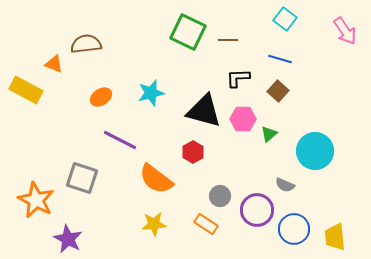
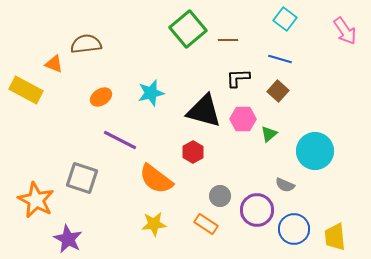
green square: moved 3 px up; rotated 24 degrees clockwise
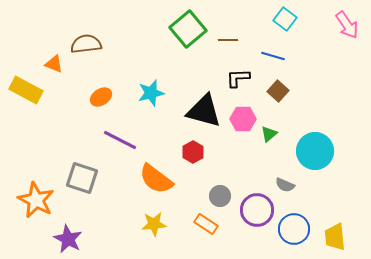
pink arrow: moved 2 px right, 6 px up
blue line: moved 7 px left, 3 px up
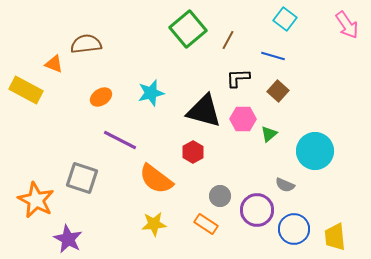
brown line: rotated 60 degrees counterclockwise
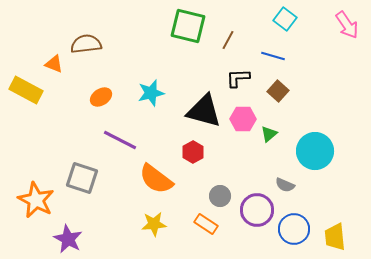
green square: moved 3 px up; rotated 36 degrees counterclockwise
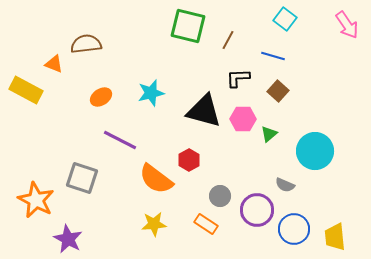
red hexagon: moved 4 px left, 8 px down
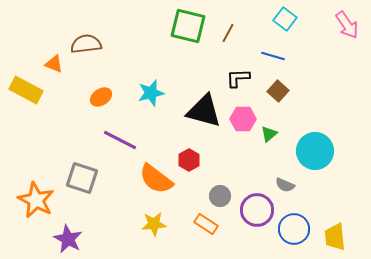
brown line: moved 7 px up
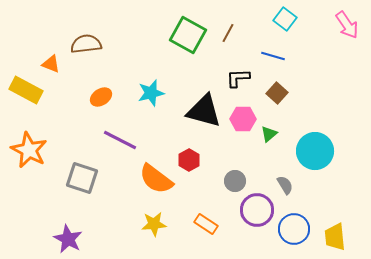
green square: moved 9 px down; rotated 15 degrees clockwise
orange triangle: moved 3 px left
brown square: moved 1 px left, 2 px down
gray semicircle: rotated 144 degrees counterclockwise
gray circle: moved 15 px right, 15 px up
orange star: moved 7 px left, 50 px up
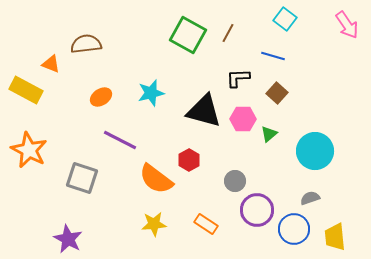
gray semicircle: moved 25 px right, 13 px down; rotated 78 degrees counterclockwise
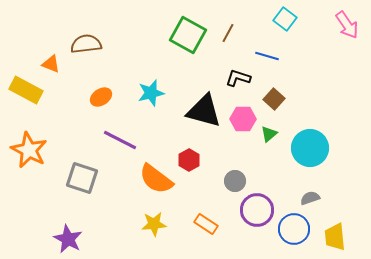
blue line: moved 6 px left
black L-shape: rotated 20 degrees clockwise
brown square: moved 3 px left, 6 px down
cyan circle: moved 5 px left, 3 px up
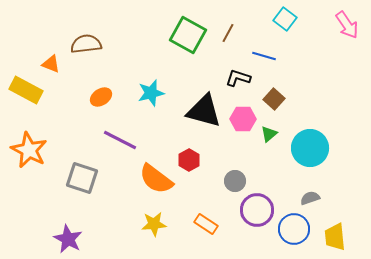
blue line: moved 3 px left
